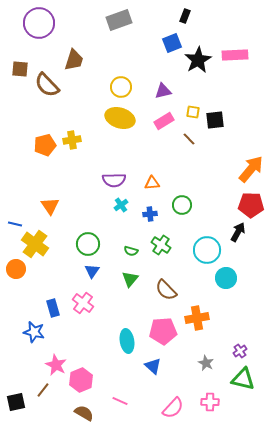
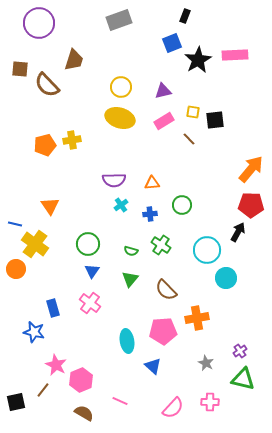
pink cross at (83, 303): moved 7 px right
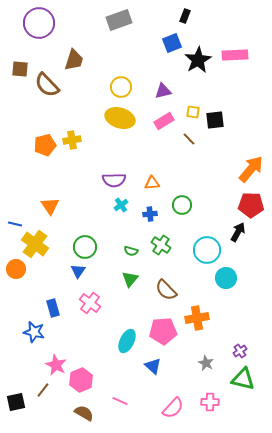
green circle at (88, 244): moved 3 px left, 3 px down
blue triangle at (92, 271): moved 14 px left
cyan ellipse at (127, 341): rotated 35 degrees clockwise
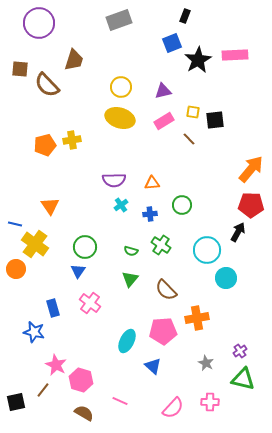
pink hexagon at (81, 380): rotated 20 degrees counterclockwise
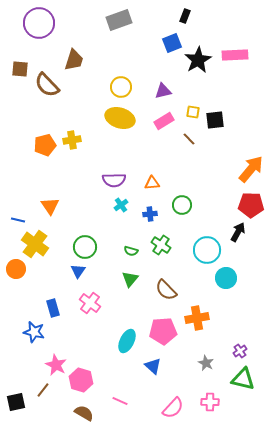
blue line at (15, 224): moved 3 px right, 4 px up
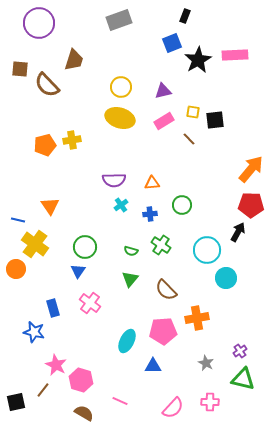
blue triangle at (153, 366): rotated 42 degrees counterclockwise
